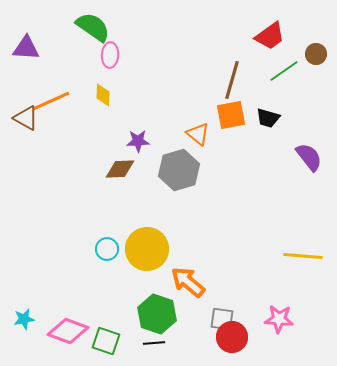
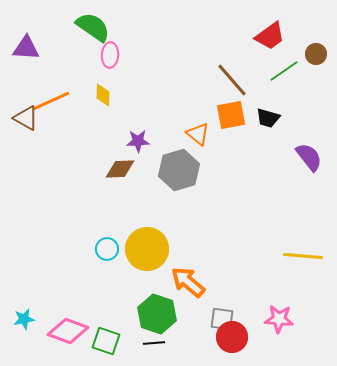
brown line: rotated 57 degrees counterclockwise
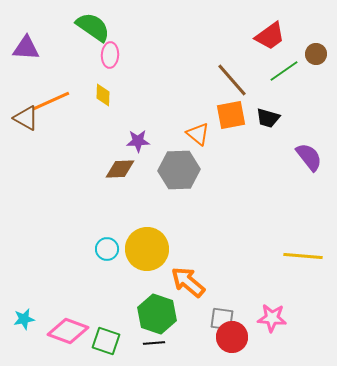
gray hexagon: rotated 15 degrees clockwise
pink star: moved 7 px left, 1 px up
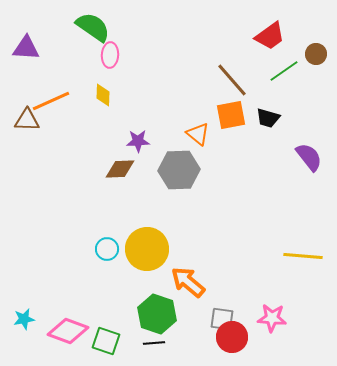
brown triangle: moved 1 px right, 2 px down; rotated 28 degrees counterclockwise
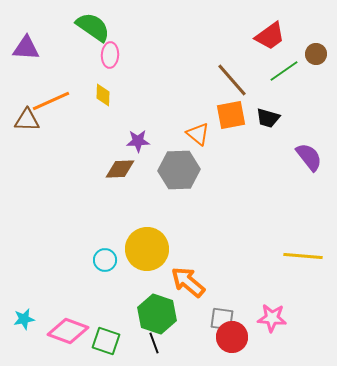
cyan circle: moved 2 px left, 11 px down
black line: rotated 75 degrees clockwise
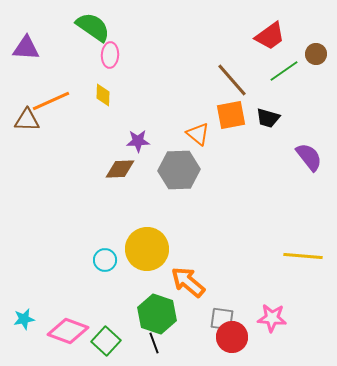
green square: rotated 24 degrees clockwise
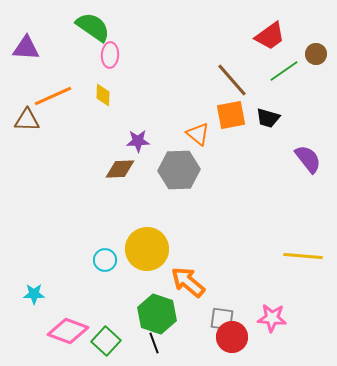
orange line: moved 2 px right, 5 px up
purple semicircle: moved 1 px left, 2 px down
cyan star: moved 10 px right, 25 px up; rotated 10 degrees clockwise
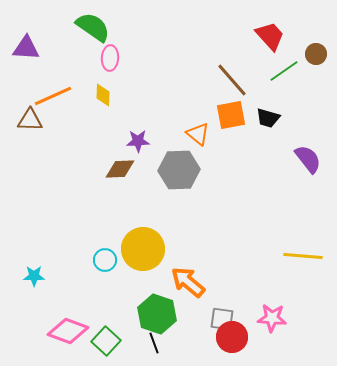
red trapezoid: rotated 96 degrees counterclockwise
pink ellipse: moved 3 px down
brown triangle: moved 3 px right
yellow circle: moved 4 px left
cyan star: moved 18 px up
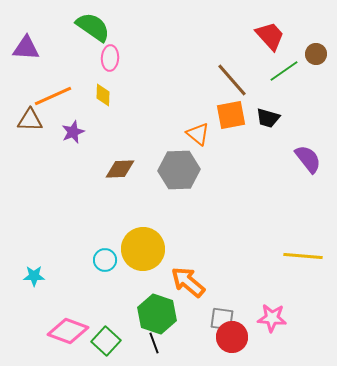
purple star: moved 65 px left, 9 px up; rotated 20 degrees counterclockwise
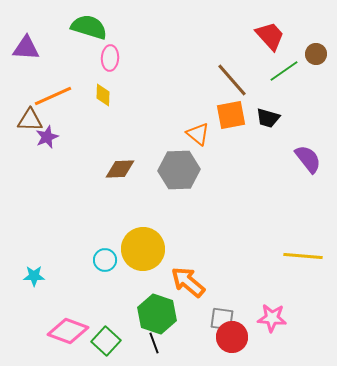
green semicircle: moved 4 px left; rotated 18 degrees counterclockwise
purple star: moved 26 px left, 5 px down
